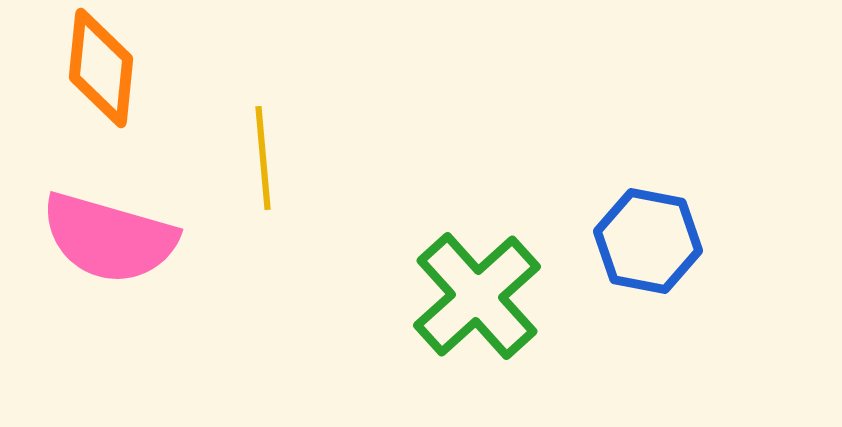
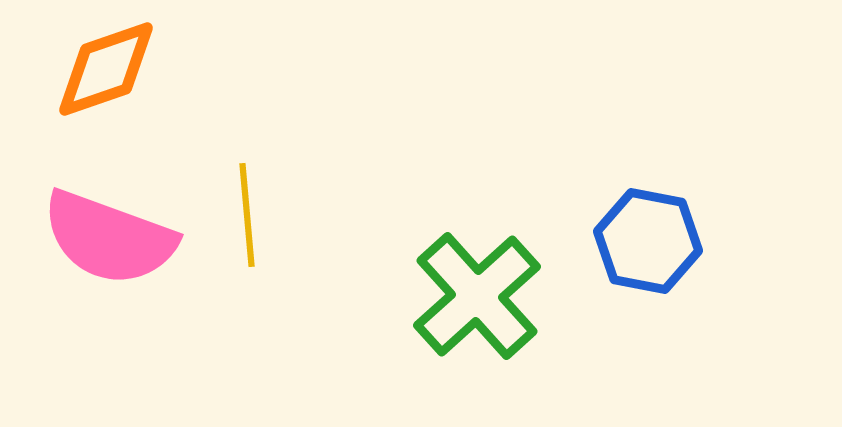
orange diamond: moved 5 px right, 1 px down; rotated 65 degrees clockwise
yellow line: moved 16 px left, 57 px down
pink semicircle: rotated 4 degrees clockwise
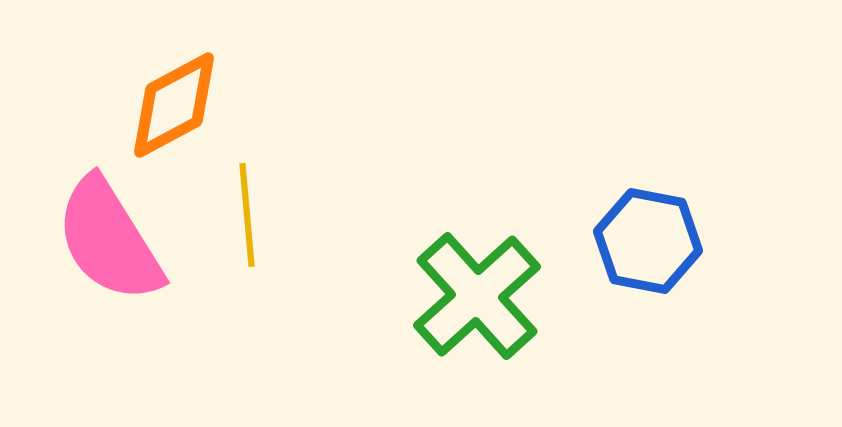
orange diamond: moved 68 px right, 36 px down; rotated 9 degrees counterclockwise
pink semicircle: moved 2 px down; rotated 38 degrees clockwise
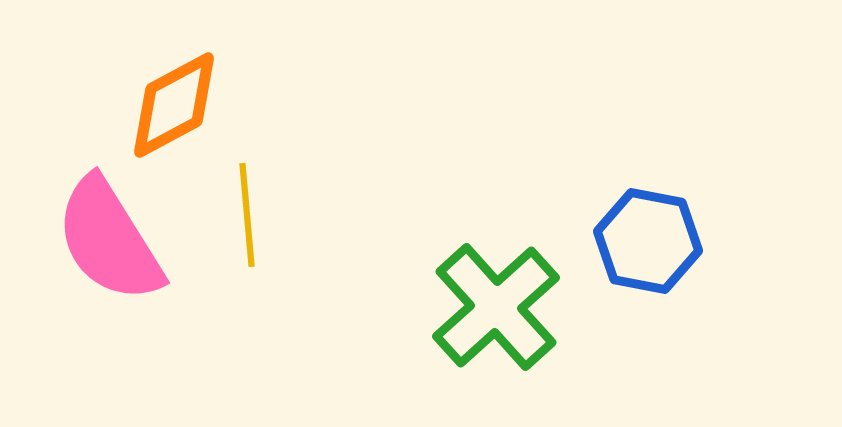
green cross: moved 19 px right, 11 px down
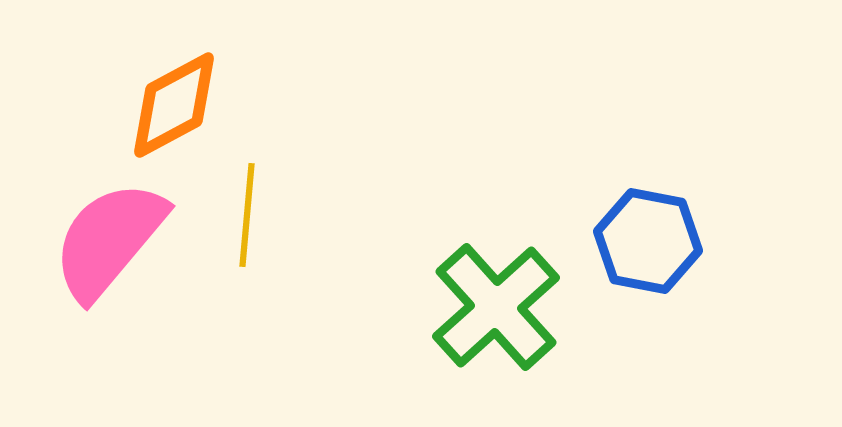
yellow line: rotated 10 degrees clockwise
pink semicircle: rotated 72 degrees clockwise
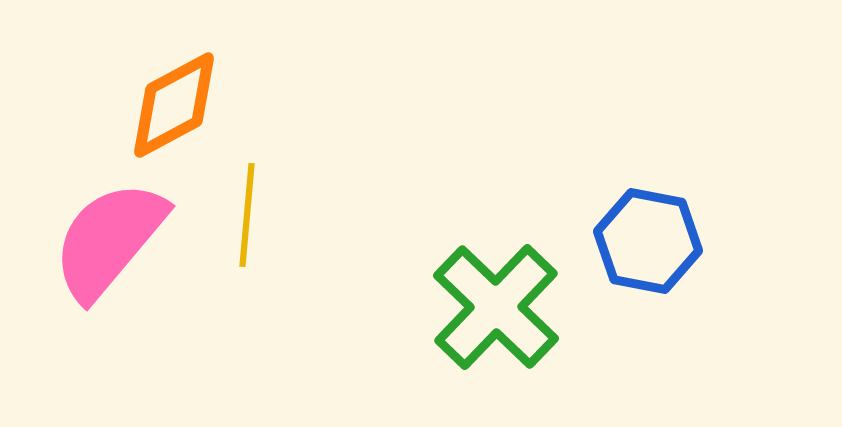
green cross: rotated 4 degrees counterclockwise
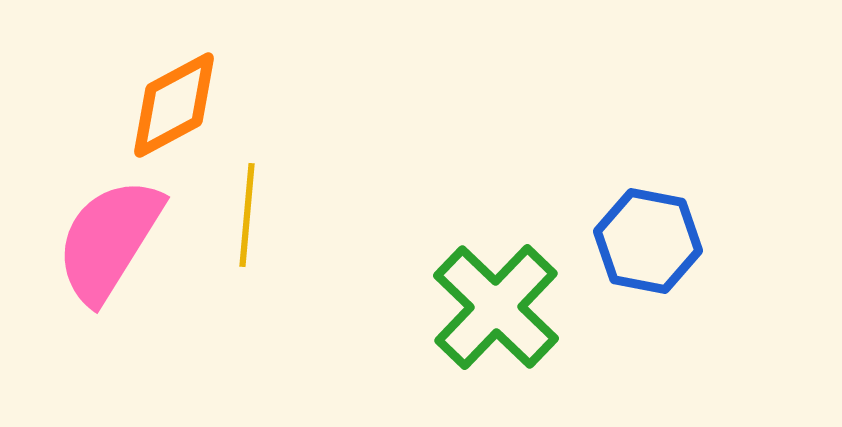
pink semicircle: rotated 8 degrees counterclockwise
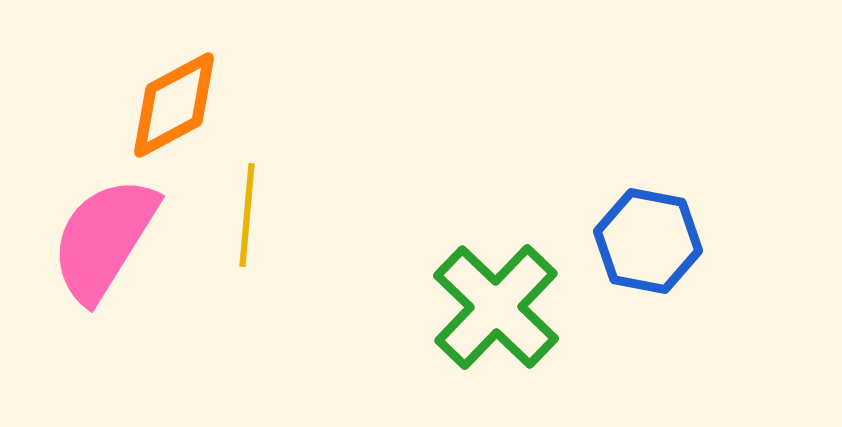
pink semicircle: moved 5 px left, 1 px up
